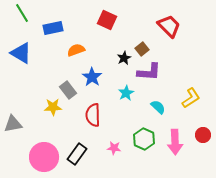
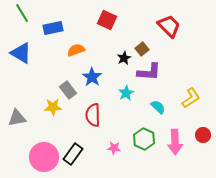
gray triangle: moved 4 px right, 6 px up
black rectangle: moved 4 px left
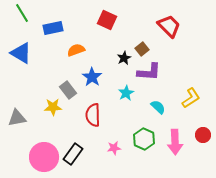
pink star: rotated 16 degrees counterclockwise
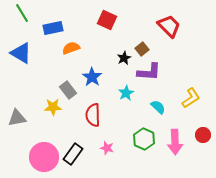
orange semicircle: moved 5 px left, 2 px up
pink star: moved 7 px left; rotated 24 degrees clockwise
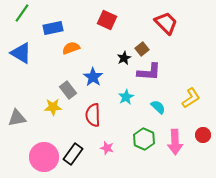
green line: rotated 66 degrees clockwise
red trapezoid: moved 3 px left, 3 px up
blue star: moved 1 px right
cyan star: moved 4 px down
